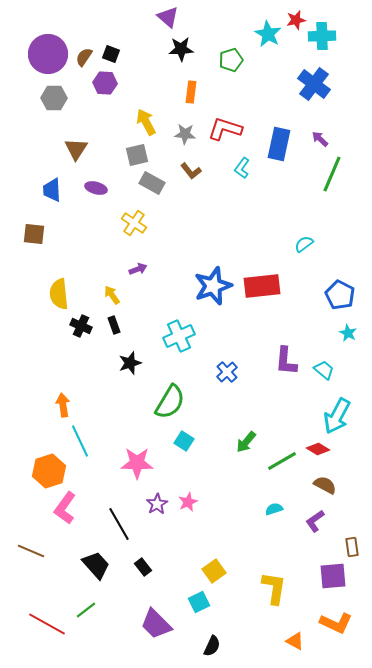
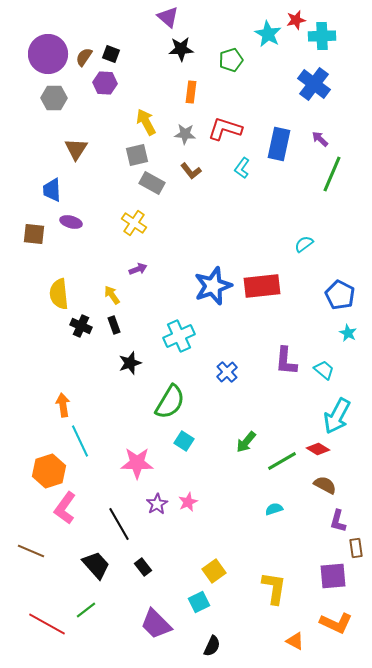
purple ellipse at (96, 188): moved 25 px left, 34 px down
purple L-shape at (315, 521): moved 23 px right; rotated 40 degrees counterclockwise
brown rectangle at (352, 547): moved 4 px right, 1 px down
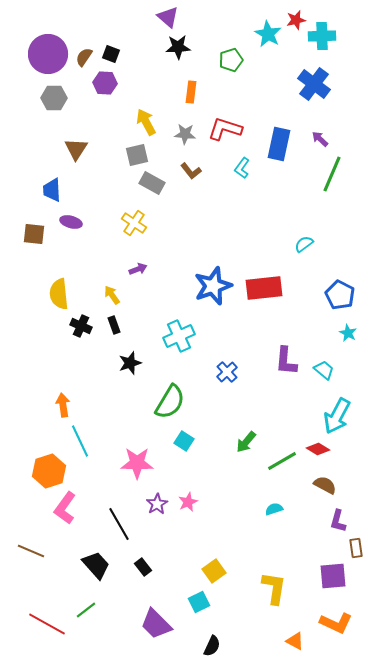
black star at (181, 49): moved 3 px left, 2 px up
red rectangle at (262, 286): moved 2 px right, 2 px down
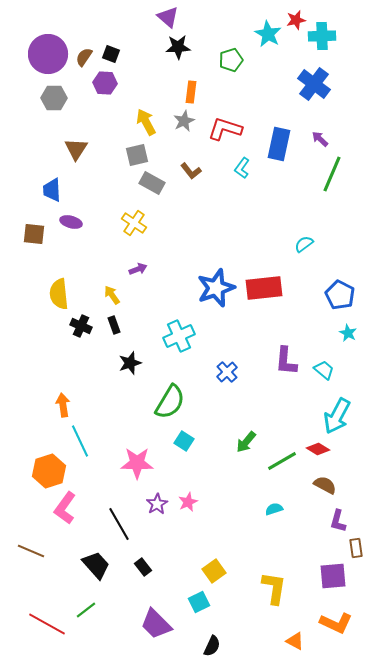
gray star at (185, 134): moved 1 px left, 13 px up; rotated 30 degrees counterclockwise
blue star at (213, 286): moved 3 px right, 2 px down
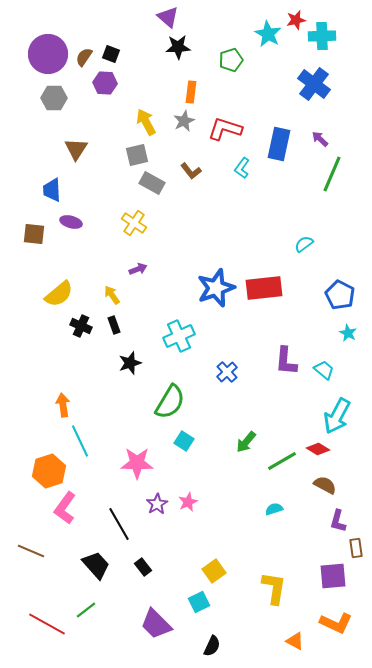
yellow semicircle at (59, 294): rotated 124 degrees counterclockwise
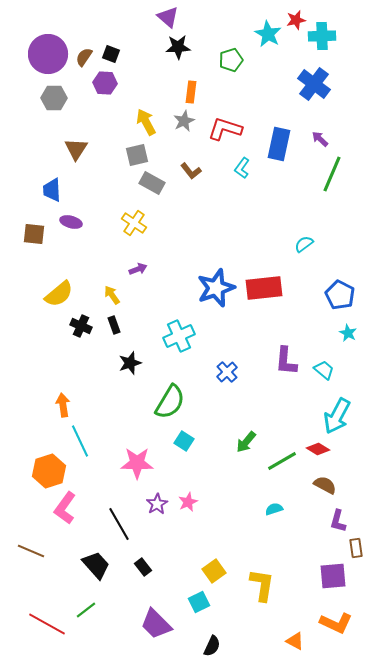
yellow L-shape at (274, 588): moved 12 px left, 3 px up
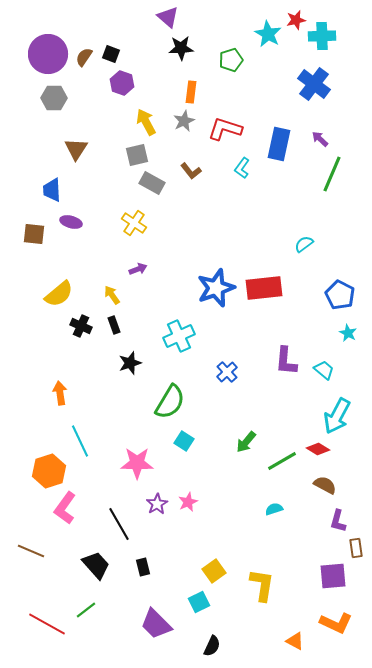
black star at (178, 47): moved 3 px right, 1 px down
purple hexagon at (105, 83): moved 17 px right; rotated 15 degrees clockwise
orange arrow at (63, 405): moved 3 px left, 12 px up
black rectangle at (143, 567): rotated 24 degrees clockwise
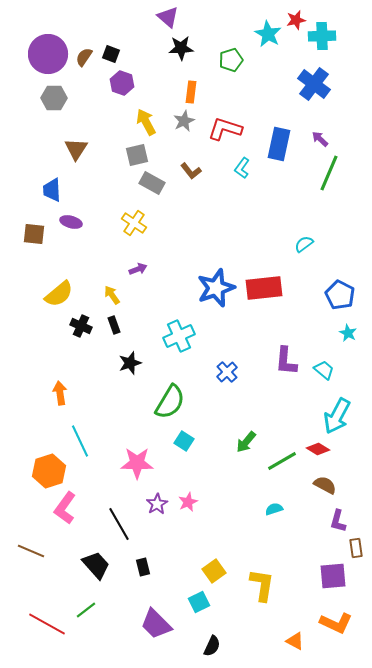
green line at (332, 174): moved 3 px left, 1 px up
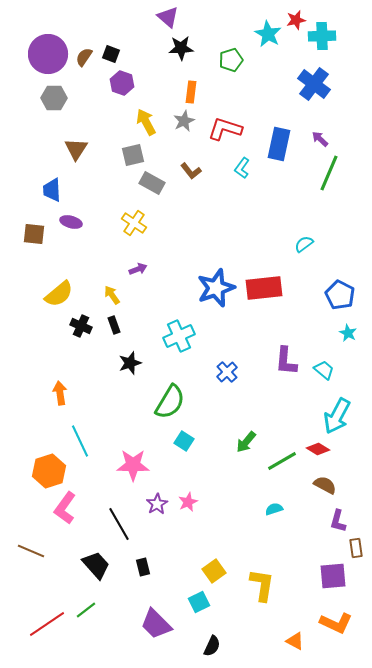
gray square at (137, 155): moved 4 px left
pink star at (137, 463): moved 4 px left, 2 px down
red line at (47, 624): rotated 63 degrees counterclockwise
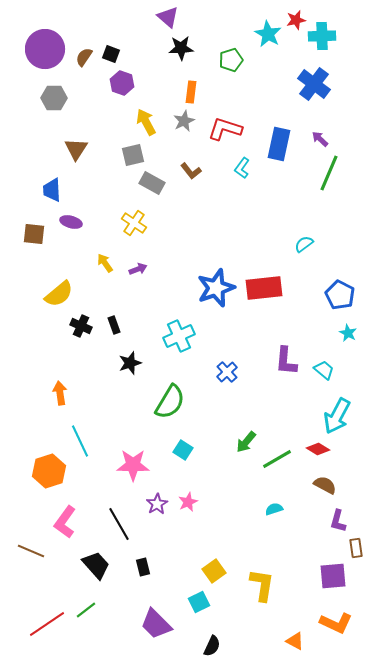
purple circle at (48, 54): moved 3 px left, 5 px up
yellow arrow at (112, 295): moved 7 px left, 32 px up
cyan square at (184, 441): moved 1 px left, 9 px down
green line at (282, 461): moved 5 px left, 2 px up
pink L-shape at (65, 508): moved 14 px down
